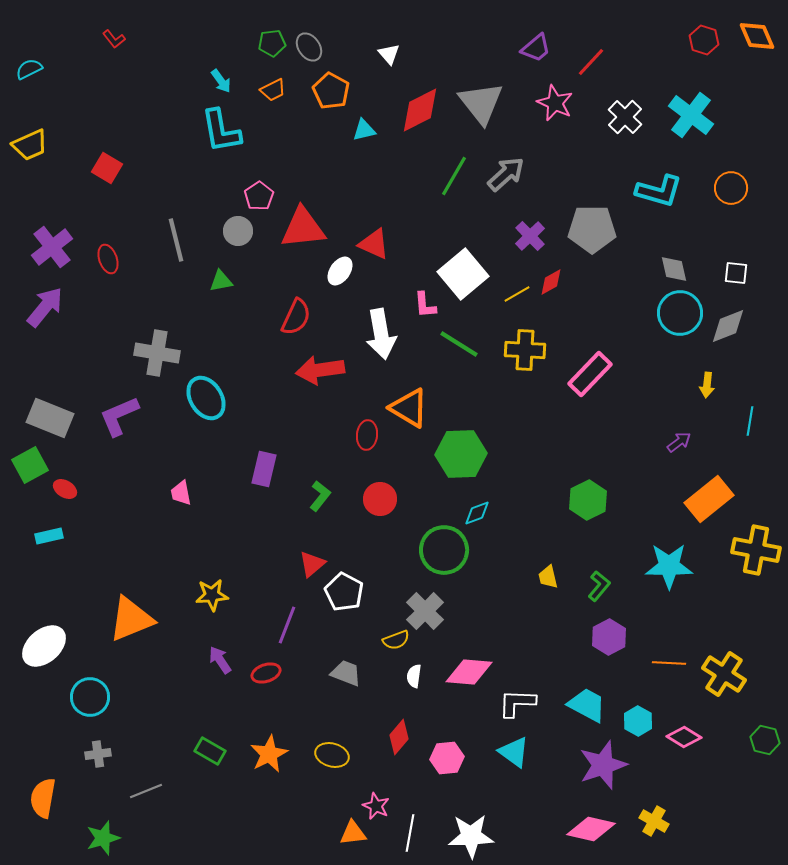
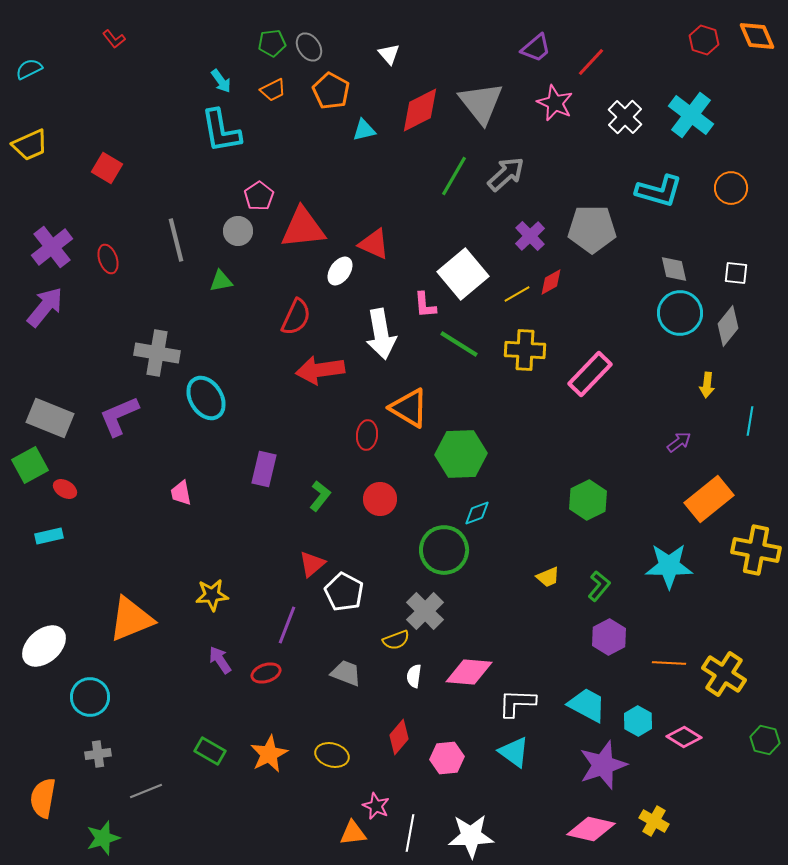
gray diamond at (728, 326): rotated 30 degrees counterclockwise
yellow trapezoid at (548, 577): rotated 100 degrees counterclockwise
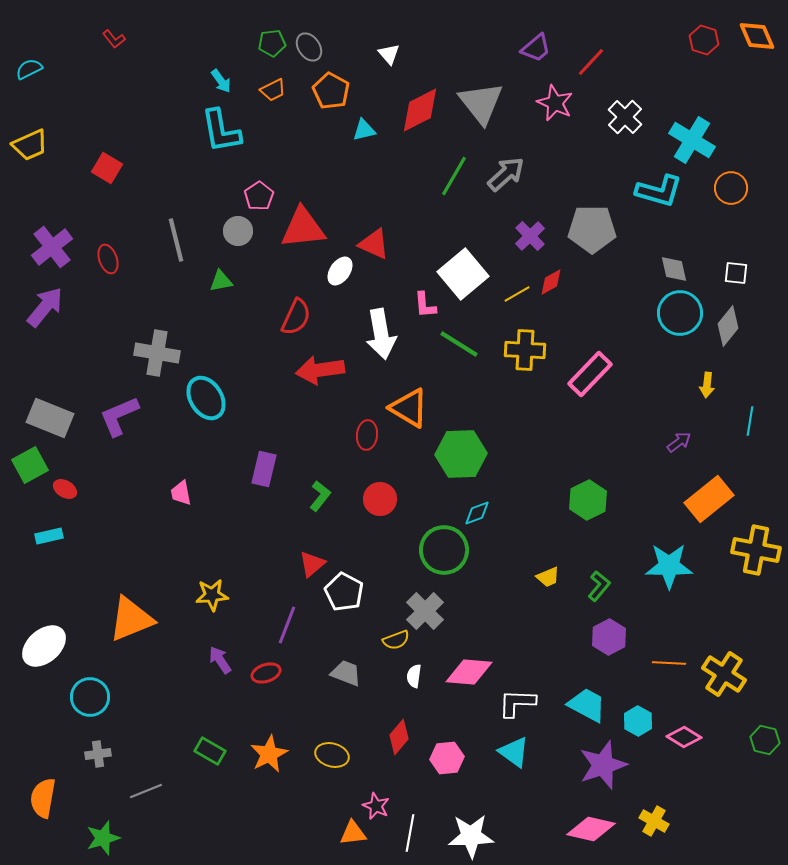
cyan cross at (691, 115): moved 1 px right, 25 px down; rotated 6 degrees counterclockwise
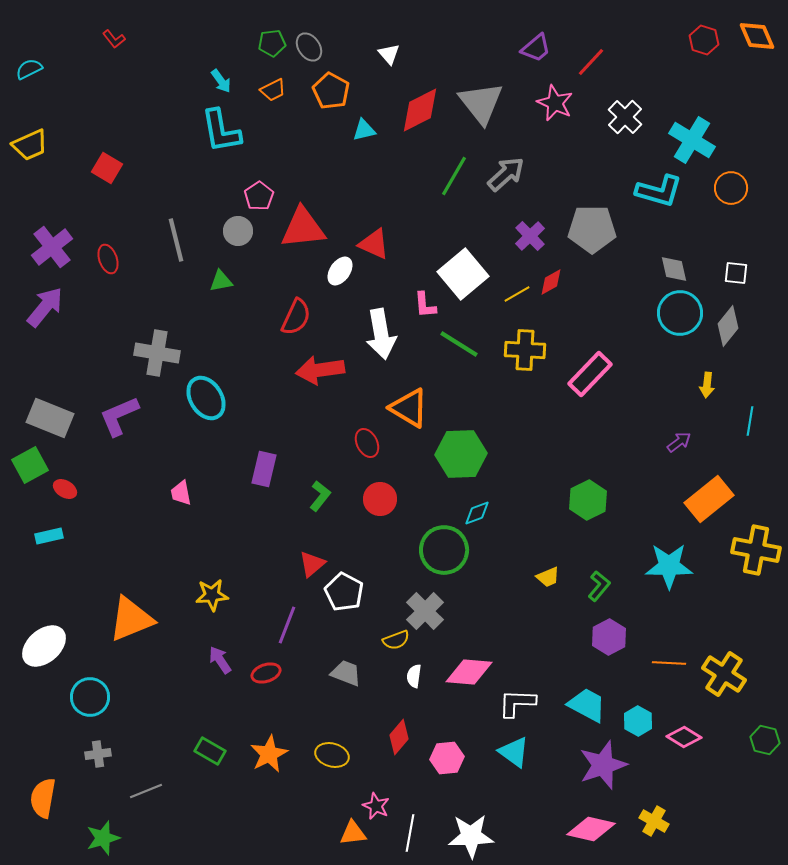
red ellipse at (367, 435): moved 8 px down; rotated 32 degrees counterclockwise
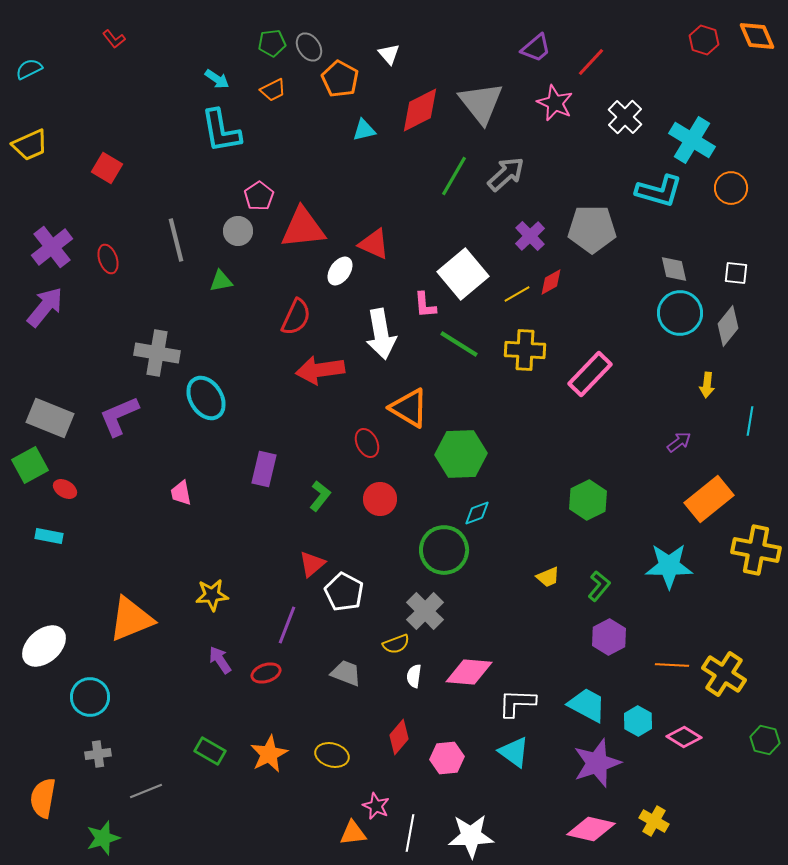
cyan arrow at (221, 81): moved 4 px left, 2 px up; rotated 20 degrees counterclockwise
orange pentagon at (331, 91): moved 9 px right, 12 px up
cyan rectangle at (49, 536): rotated 24 degrees clockwise
yellow semicircle at (396, 640): moved 4 px down
orange line at (669, 663): moved 3 px right, 2 px down
purple star at (603, 765): moved 6 px left, 2 px up
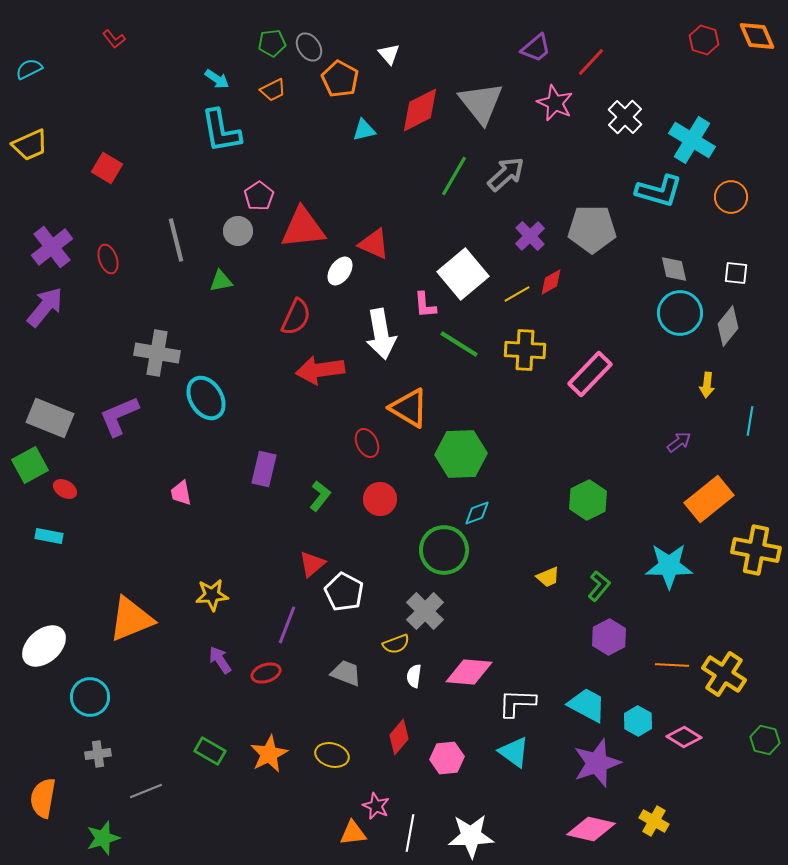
orange circle at (731, 188): moved 9 px down
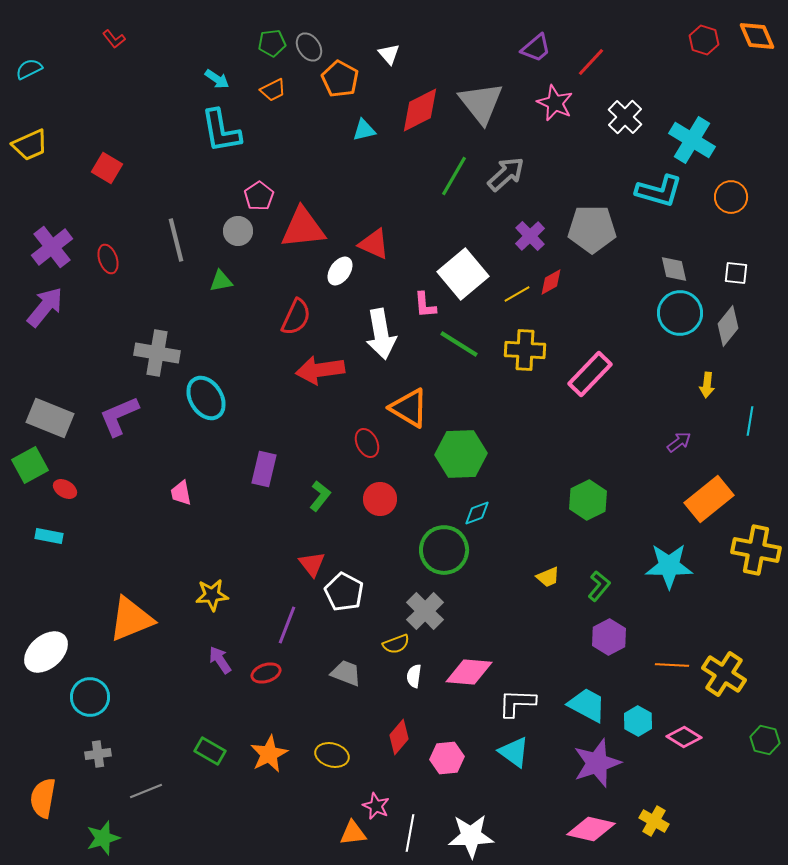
red triangle at (312, 564): rotated 28 degrees counterclockwise
white ellipse at (44, 646): moved 2 px right, 6 px down
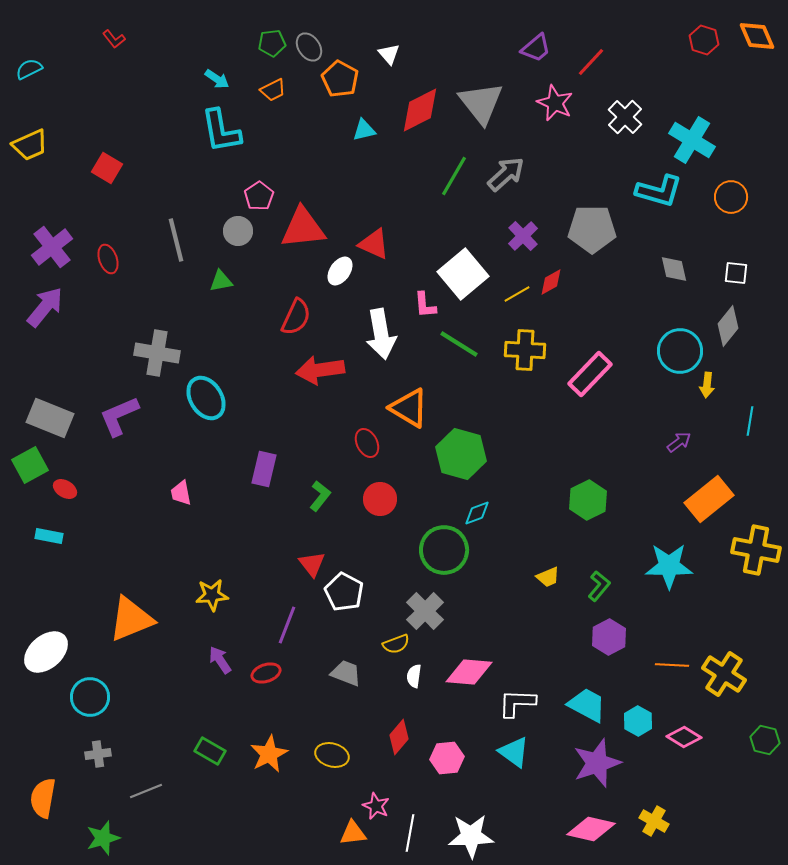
purple cross at (530, 236): moved 7 px left
cyan circle at (680, 313): moved 38 px down
green hexagon at (461, 454): rotated 18 degrees clockwise
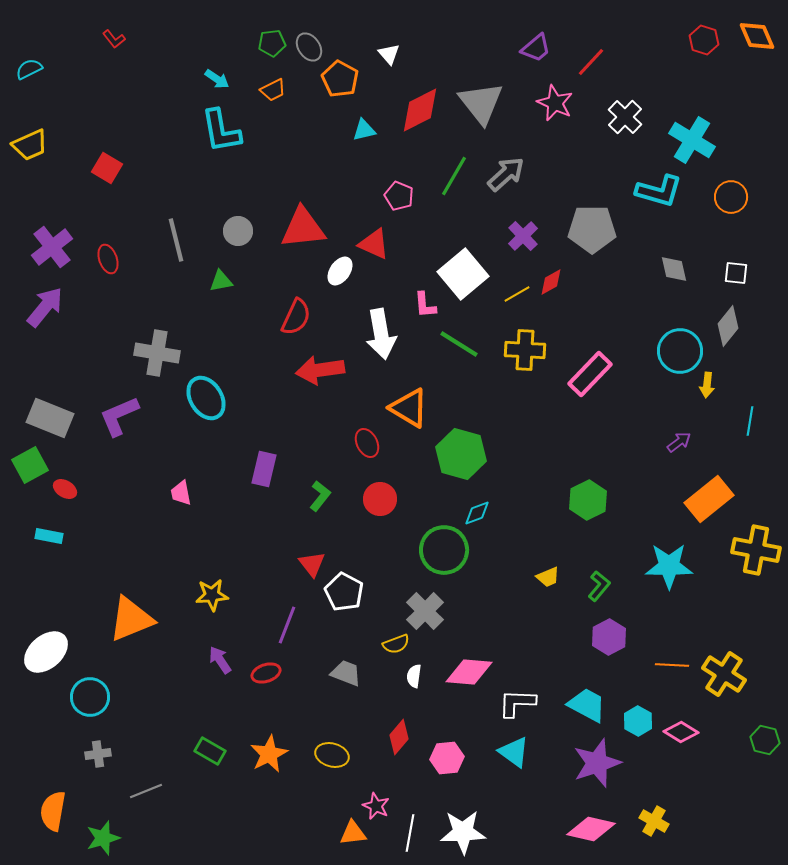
pink pentagon at (259, 196): moved 140 px right; rotated 16 degrees counterclockwise
pink diamond at (684, 737): moved 3 px left, 5 px up
orange semicircle at (43, 798): moved 10 px right, 13 px down
white star at (471, 836): moved 8 px left, 4 px up
